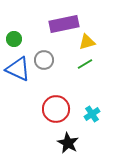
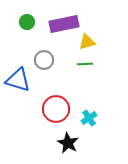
green circle: moved 13 px right, 17 px up
green line: rotated 28 degrees clockwise
blue triangle: moved 11 px down; rotated 8 degrees counterclockwise
cyan cross: moved 3 px left, 4 px down
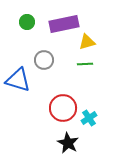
red circle: moved 7 px right, 1 px up
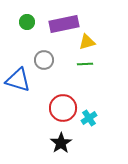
black star: moved 7 px left; rotated 10 degrees clockwise
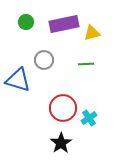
green circle: moved 1 px left
yellow triangle: moved 5 px right, 9 px up
green line: moved 1 px right
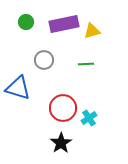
yellow triangle: moved 2 px up
blue triangle: moved 8 px down
